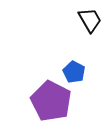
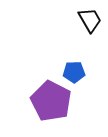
blue pentagon: rotated 30 degrees counterclockwise
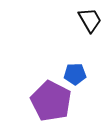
blue pentagon: moved 1 px right, 2 px down
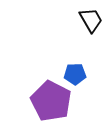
black trapezoid: moved 1 px right
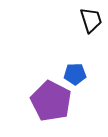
black trapezoid: rotated 12 degrees clockwise
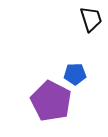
black trapezoid: moved 1 px up
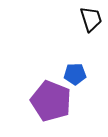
purple pentagon: rotated 6 degrees counterclockwise
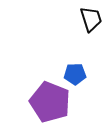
purple pentagon: moved 1 px left, 1 px down
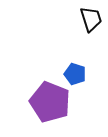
blue pentagon: rotated 20 degrees clockwise
